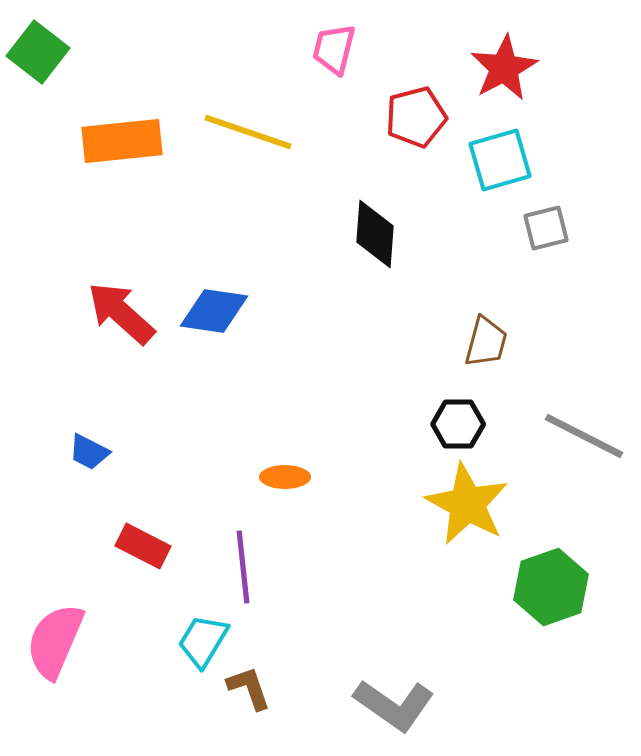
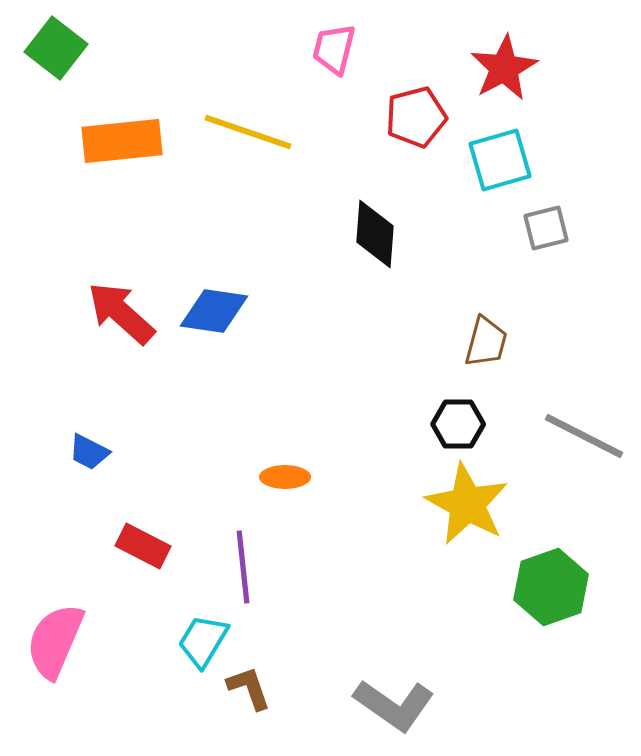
green square: moved 18 px right, 4 px up
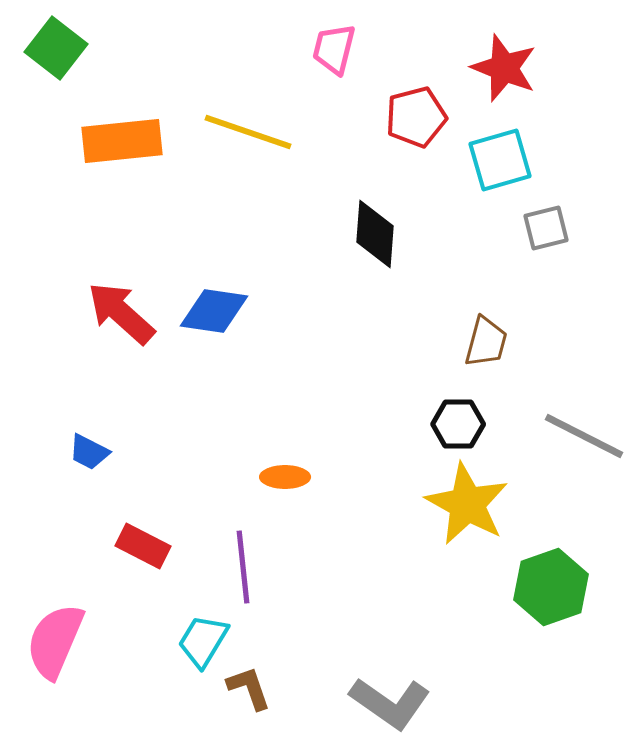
red star: rotated 22 degrees counterclockwise
gray L-shape: moved 4 px left, 2 px up
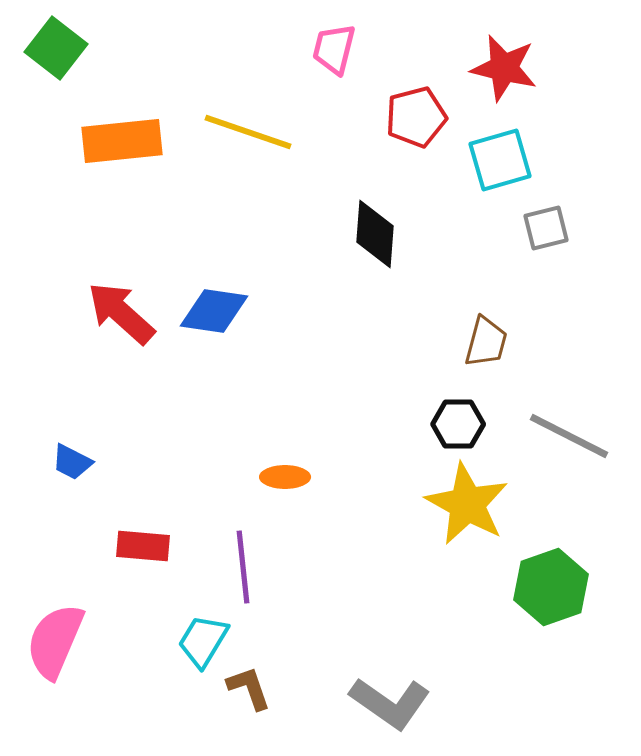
red star: rotated 8 degrees counterclockwise
gray line: moved 15 px left
blue trapezoid: moved 17 px left, 10 px down
red rectangle: rotated 22 degrees counterclockwise
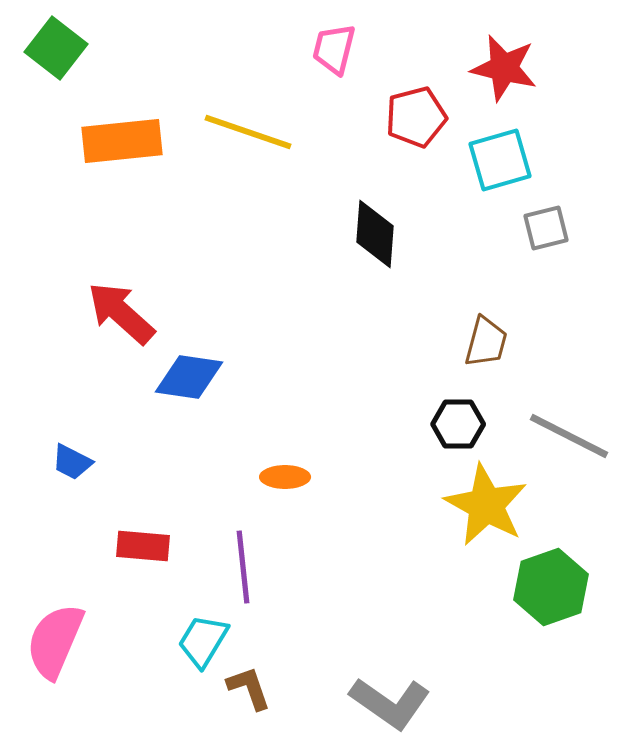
blue diamond: moved 25 px left, 66 px down
yellow star: moved 19 px right, 1 px down
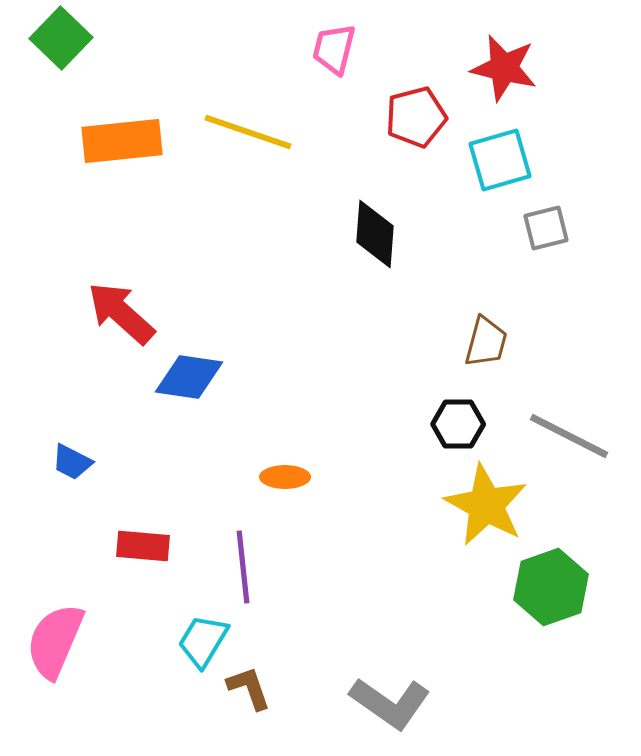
green square: moved 5 px right, 10 px up; rotated 6 degrees clockwise
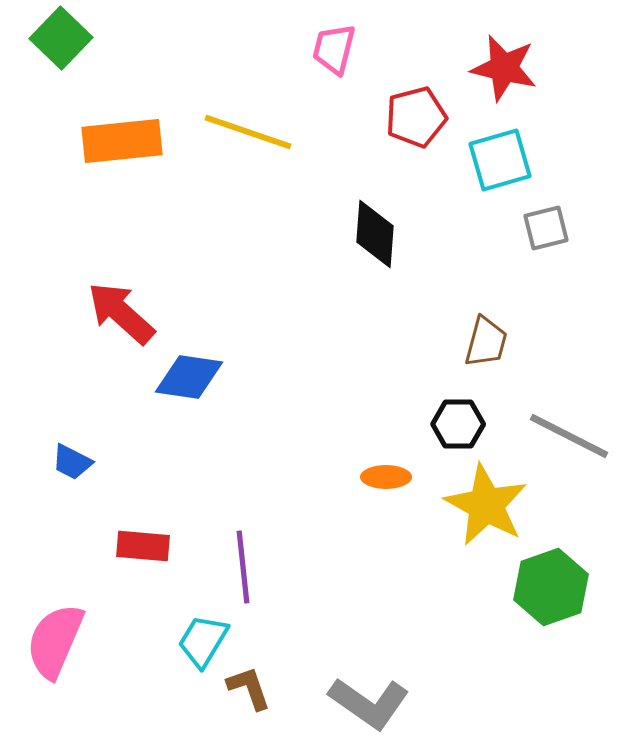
orange ellipse: moved 101 px right
gray L-shape: moved 21 px left
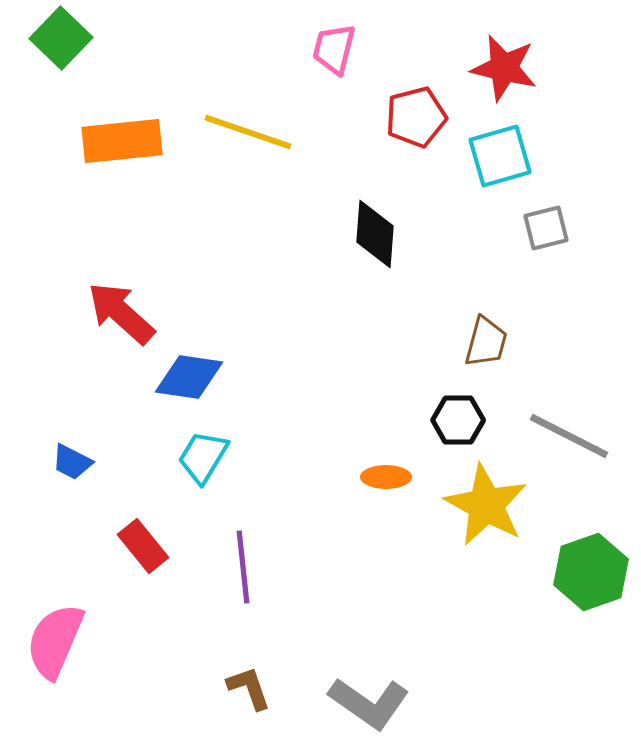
cyan square: moved 4 px up
black hexagon: moved 4 px up
red rectangle: rotated 46 degrees clockwise
green hexagon: moved 40 px right, 15 px up
cyan trapezoid: moved 184 px up
